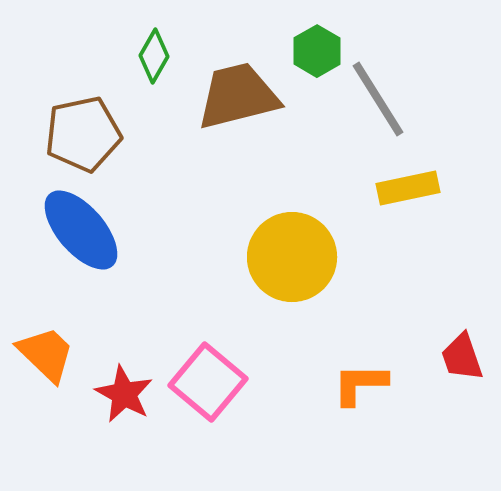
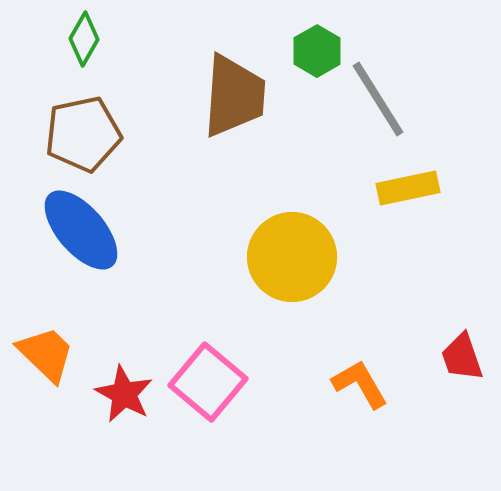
green diamond: moved 70 px left, 17 px up
brown trapezoid: moved 4 px left; rotated 108 degrees clockwise
orange L-shape: rotated 60 degrees clockwise
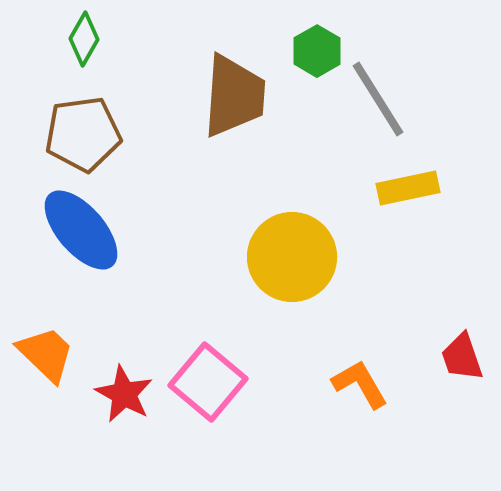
brown pentagon: rotated 4 degrees clockwise
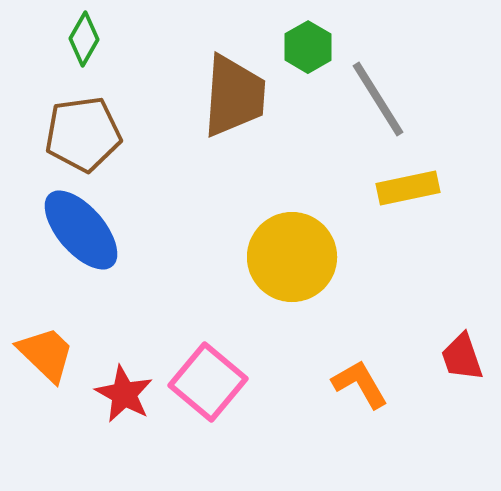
green hexagon: moved 9 px left, 4 px up
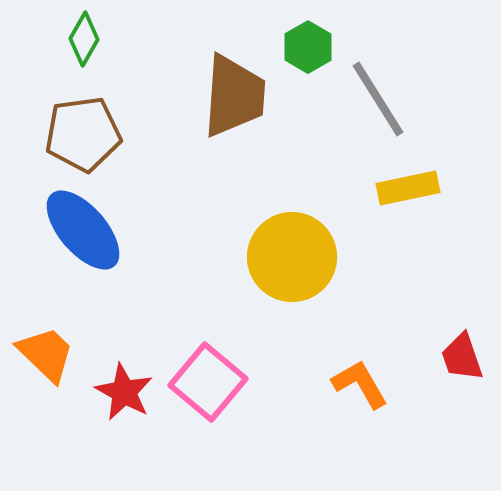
blue ellipse: moved 2 px right
red star: moved 2 px up
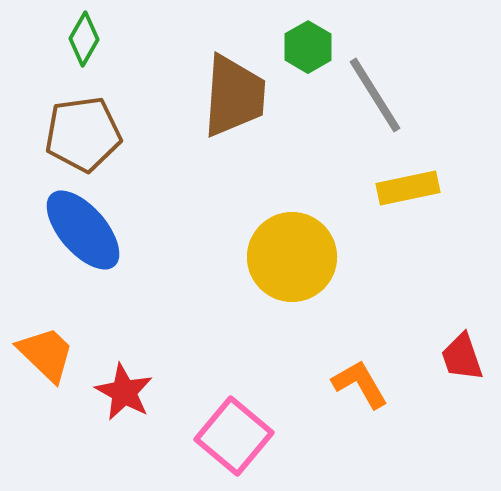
gray line: moved 3 px left, 4 px up
pink square: moved 26 px right, 54 px down
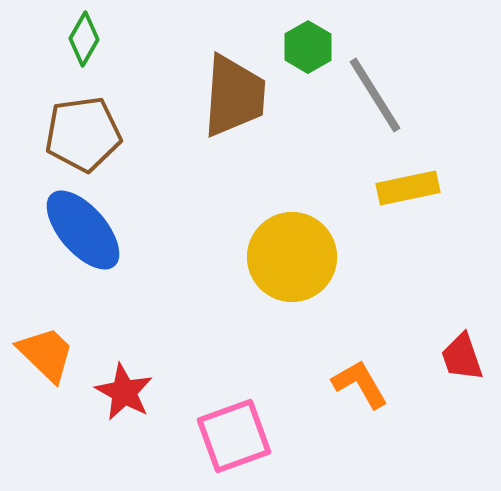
pink square: rotated 30 degrees clockwise
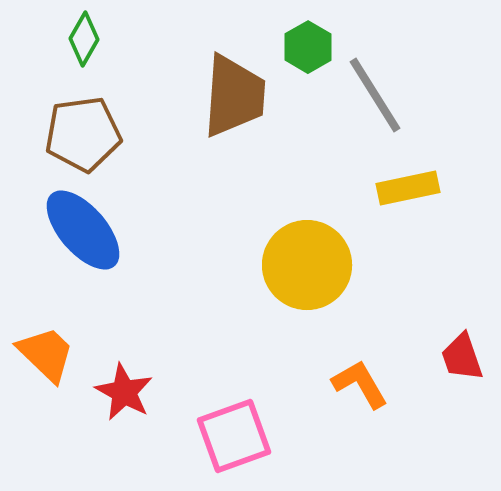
yellow circle: moved 15 px right, 8 px down
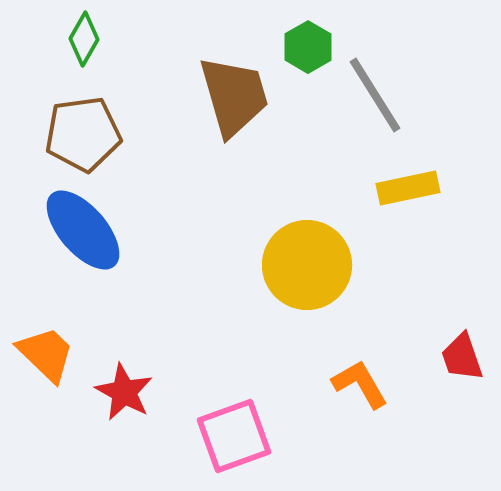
brown trapezoid: rotated 20 degrees counterclockwise
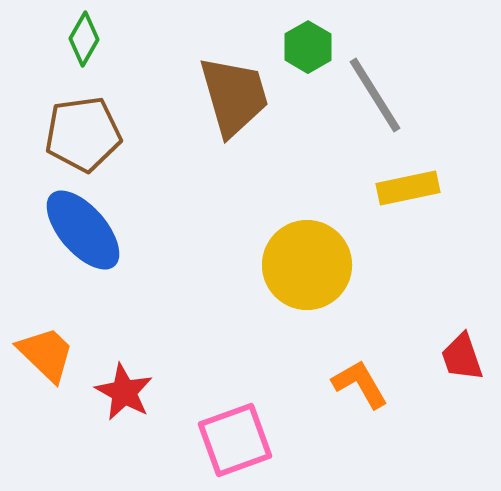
pink square: moved 1 px right, 4 px down
